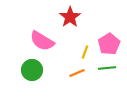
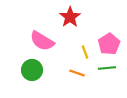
yellow line: rotated 40 degrees counterclockwise
orange line: rotated 42 degrees clockwise
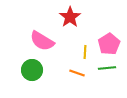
yellow line: rotated 24 degrees clockwise
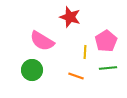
red star: rotated 20 degrees counterclockwise
pink pentagon: moved 3 px left, 3 px up
green line: moved 1 px right
orange line: moved 1 px left, 3 px down
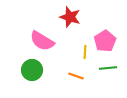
pink pentagon: moved 1 px left
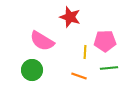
pink pentagon: rotated 30 degrees clockwise
green line: moved 1 px right
orange line: moved 3 px right
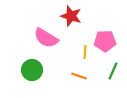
red star: moved 1 px right, 1 px up
pink semicircle: moved 4 px right, 3 px up
green line: moved 4 px right, 3 px down; rotated 60 degrees counterclockwise
